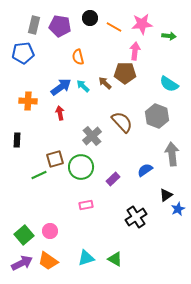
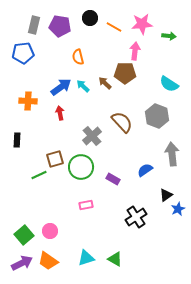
purple rectangle: rotated 72 degrees clockwise
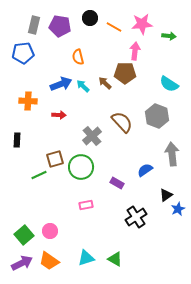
blue arrow: moved 3 px up; rotated 15 degrees clockwise
red arrow: moved 1 px left, 2 px down; rotated 104 degrees clockwise
purple rectangle: moved 4 px right, 4 px down
orange trapezoid: moved 1 px right
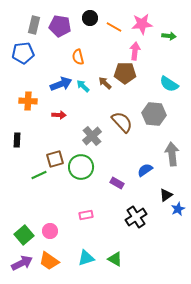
gray hexagon: moved 3 px left, 2 px up; rotated 15 degrees counterclockwise
pink rectangle: moved 10 px down
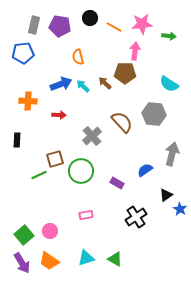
gray arrow: rotated 20 degrees clockwise
green circle: moved 4 px down
blue star: moved 2 px right; rotated 16 degrees counterclockwise
purple arrow: rotated 85 degrees clockwise
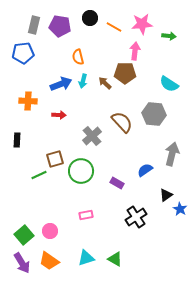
cyan arrow: moved 5 px up; rotated 120 degrees counterclockwise
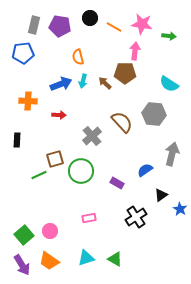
pink star: rotated 15 degrees clockwise
black triangle: moved 5 px left
pink rectangle: moved 3 px right, 3 px down
purple arrow: moved 2 px down
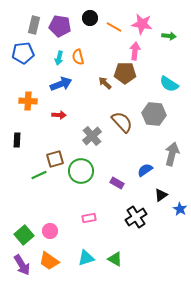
cyan arrow: moved 24 px left, 23 px up
